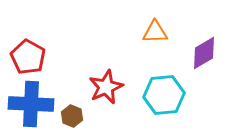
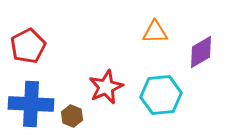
purple diamond: moved 3 px left, 1 px up
red pentagon: moved 11 px up; rotated 16 degrees clockwise
cyan hexagon: moved 3 px left
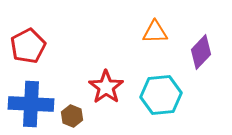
purple diamond: rotated 16 degrees counterclockwise
red star: rotated 12 degrees counterclockwise
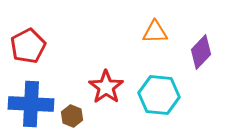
cyan hexagon: moved 2 px left; rotated 12 degrees clockwise
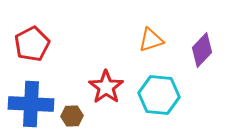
orange triangle: moved 4 px left, 8 px down; rotated 16 degrees counterclockwise
red pentagon: moved 4 px right, 2 px up
purple diamond: moved 1 px right, 2 px up
brown hexagon: rotated 25 degrees counterclockwise
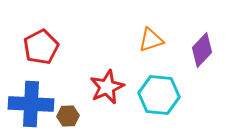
red pentagon: moved 9 px right, 3 px down
red star: moved 1 px right; rotated 12 degrees clockwise
brown hexagon: moved 4 px left
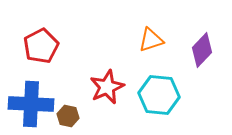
red pentagon: moved 1 px up
brown hexagon: rotated 15 degrees clockwise
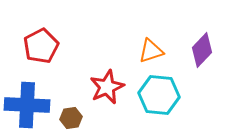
orange triangle: moved 11 px down
blue cross: moved 4 px left, 1 px down
brown hexagon: moved 3 px right, 2 px down; rotated 20 degrees counterclockwise
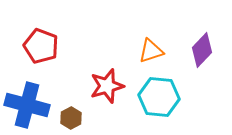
red pentagon: rotated 24 degrees counterclockwise
red star: moved 1 px up; rotated 8 degrees clockwise
cyan hexagon: moved 2 px down
blue cross: rotated 12 degrees clockwise
brown hexagon: rotated 20 degrees counterclockwise
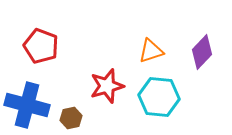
purple diamond: moved 2 px down
brown hexagon: rotated 15 degrees clockwise
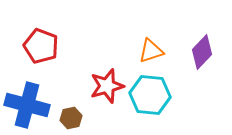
cyan hexagon: moved 9 px left, 2 px up
